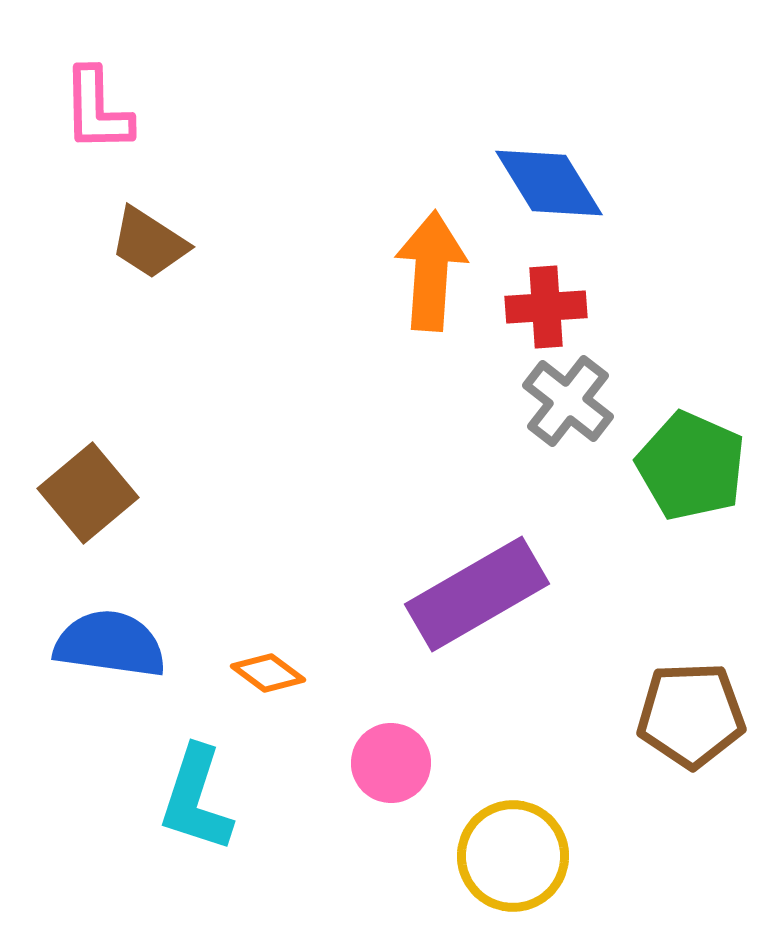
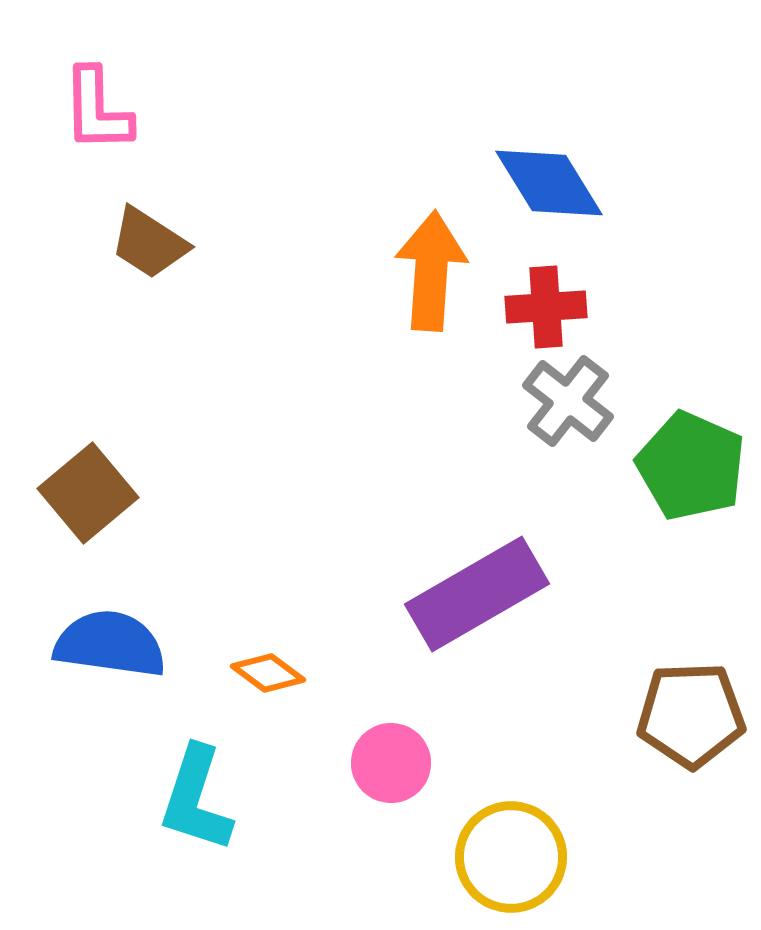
yellow circle: moved 2 px left, 1 px down
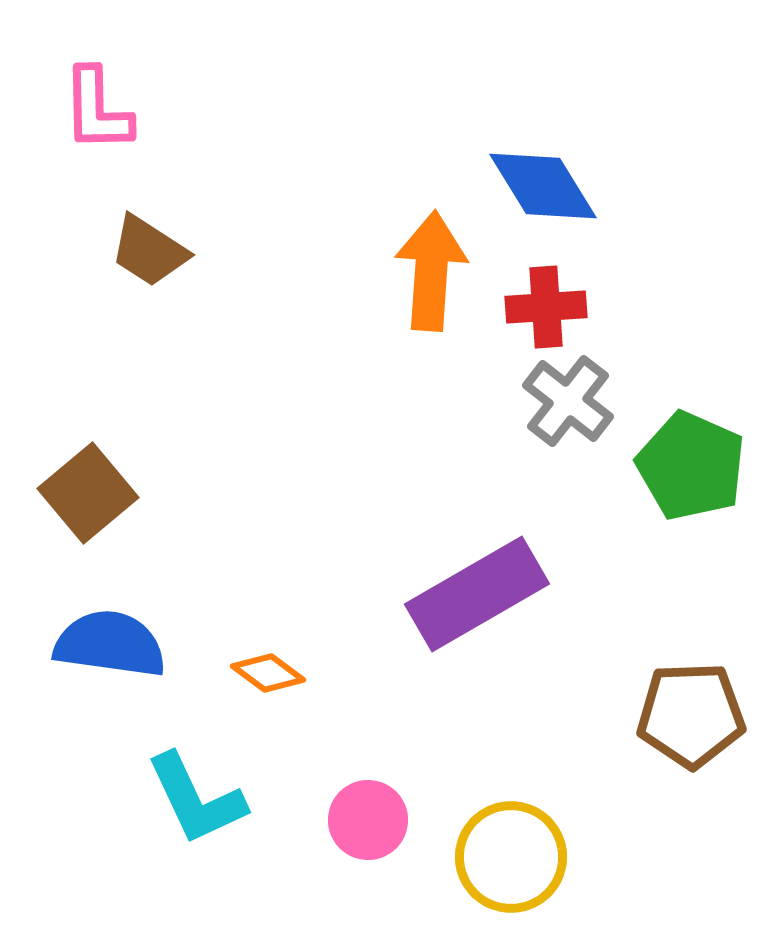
blue diamond: moved 6 px left, 3 px down
brown trapezoid: moved 8 px down
pink circle: moved 23 px left, 57 px down
cyan L-shape: rotated 43 degrees counterclockwise
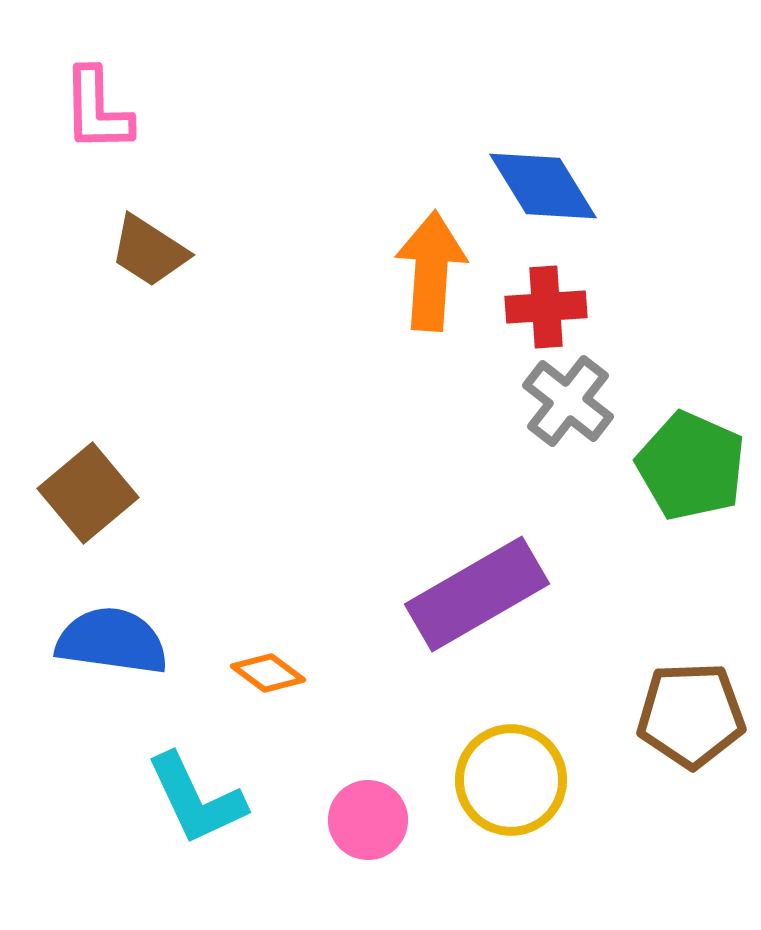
blue semicircle: moved 2 px right, 3 px up
yellow circle: moved 77 px up
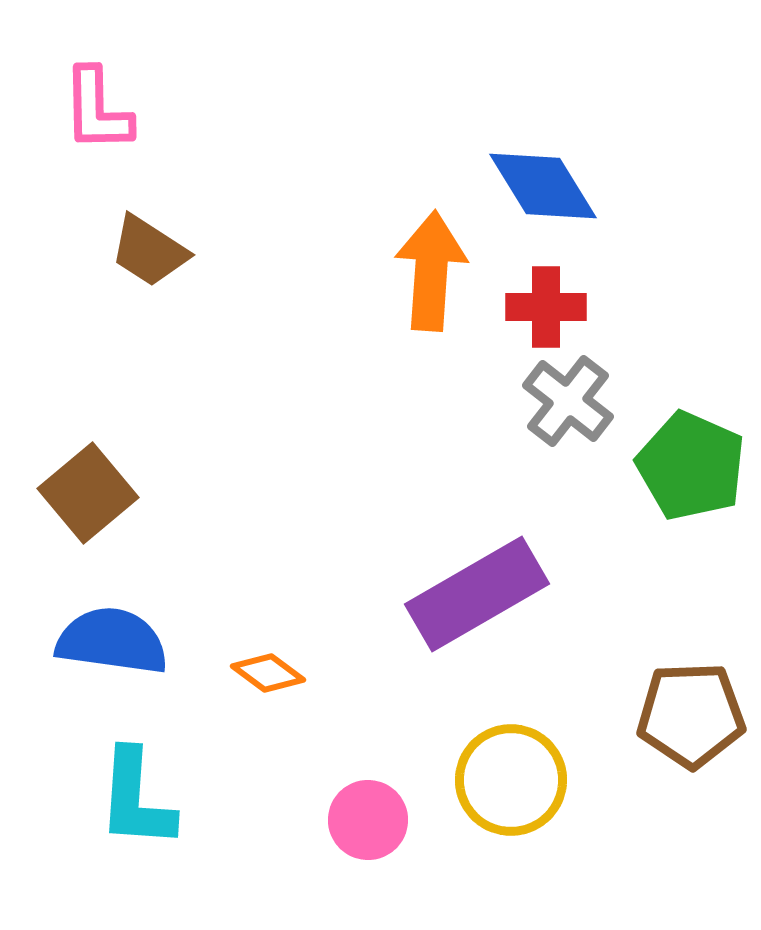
red cross: rotated 4 degrees clockwise
cyan L-shape: moved 60 px left; rotated 29 degrees clockwise
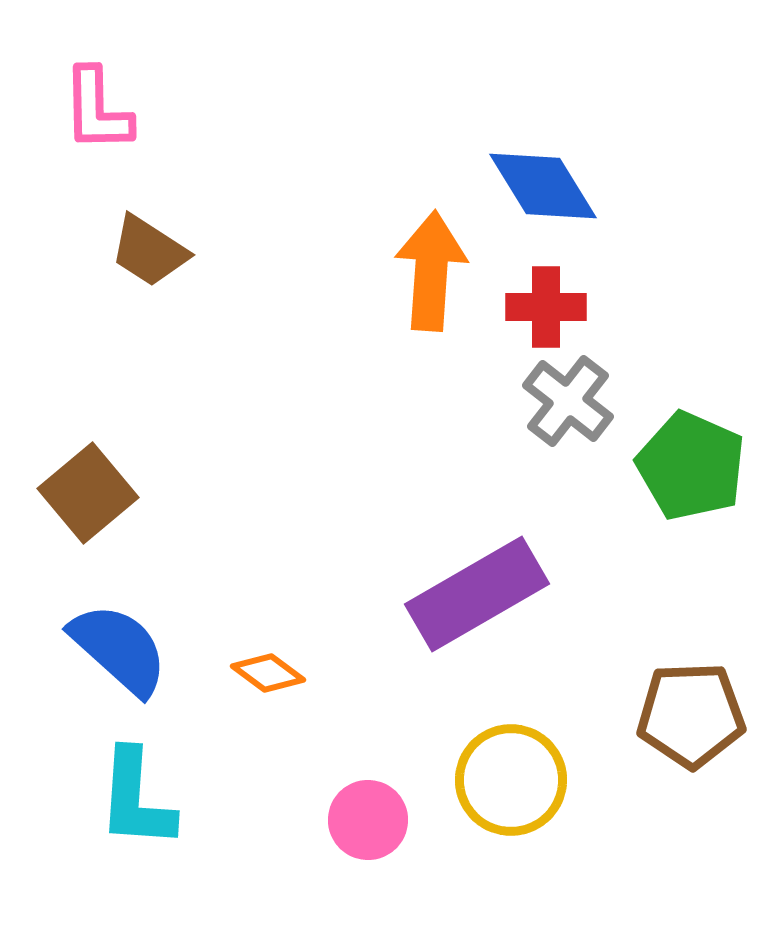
blue semicircle: moved 7 px right, 8 px down; rotated 34 degrees clockwise
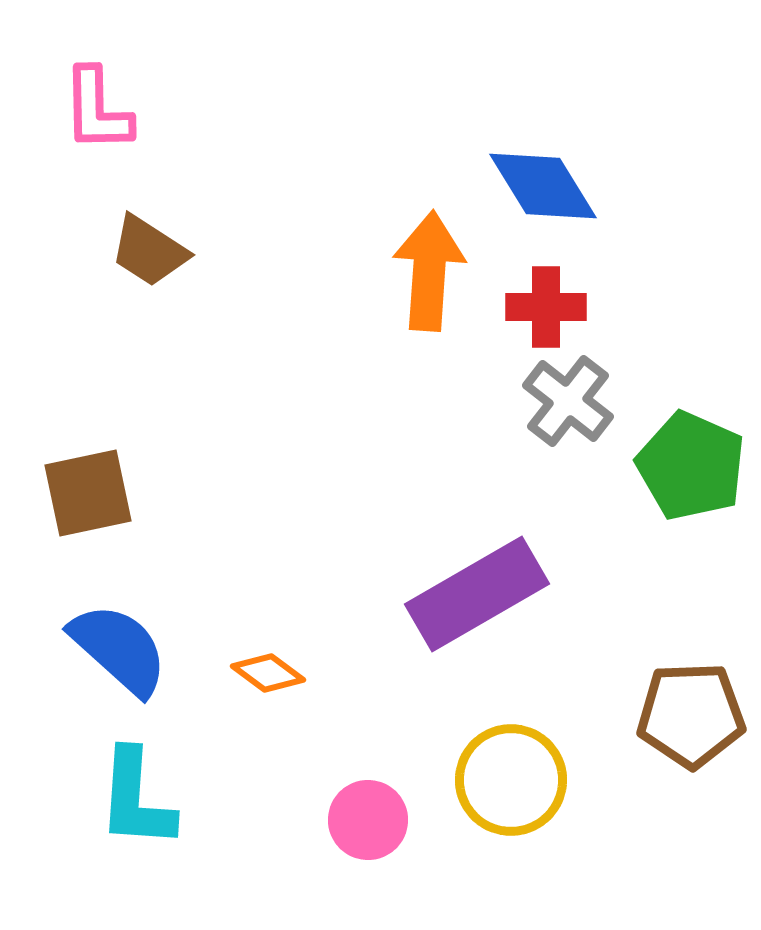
orange arrow: moved 2 px left
brown square: rotated 28 degrees clockwise
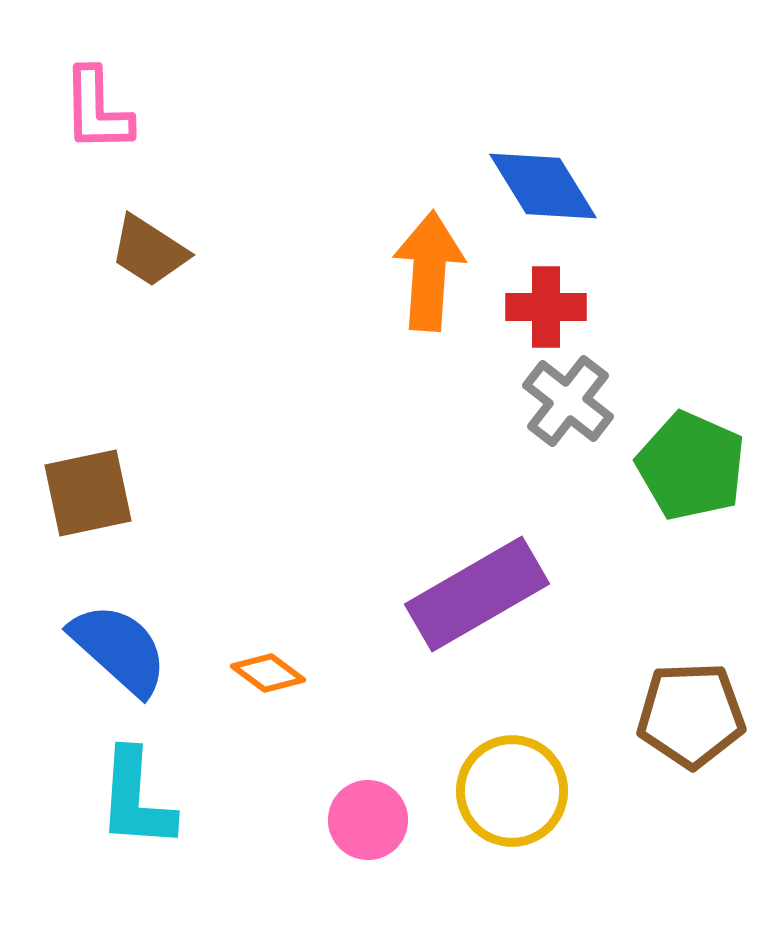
yellow circle: moved 1 px right, 11 px down
